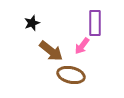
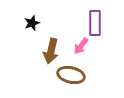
pink arrow: moved 1 px left
brown arrow: rotated 65 degrees clockwise
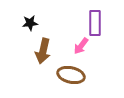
black star: moved 2 px left; rotated 14 degrees clockwise
brown arrow: moved 8 px left
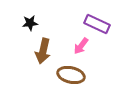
purple rectangle: moved 2 px right, 1 px down; rotated 65 degrees counterclockwise
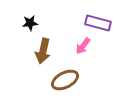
purple rectangle: moved 1 px right, 1 px up; rotated 10 degrees counterclockwise
pink arrow: moved 2 px right
brown ellipse: moved 6 px left, 5 px down; rotated 40 degrees counterclockwise
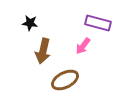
black star: rotated 14 degrees clockwise
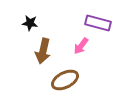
pink arrow: moved 2 px left
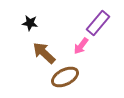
purple rectangle: rotated 65 degrees counterclockwise
brown arrow: moved 1 px right, 2 px down; rotated 120 degrees clockwise
brown ellipse: moved 3 px up
